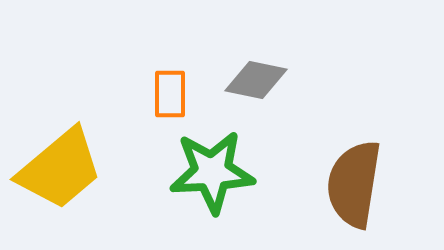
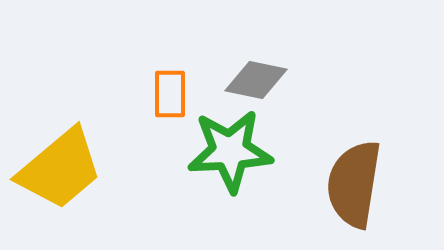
green star: moved 18 px right, 21 px up
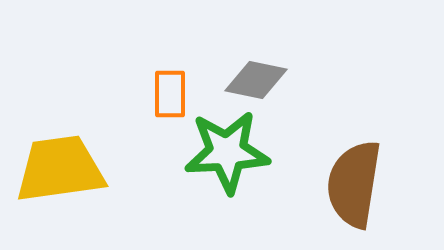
green star: moved 3 px left, 1 px down
yellow trapezoid: rotated 148 degrees counterclockwise
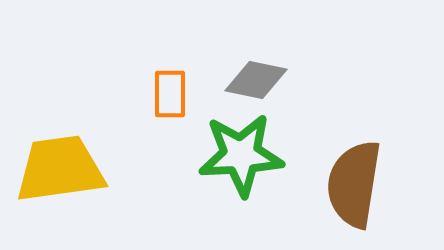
green star: moved 14 px right, 3 px down
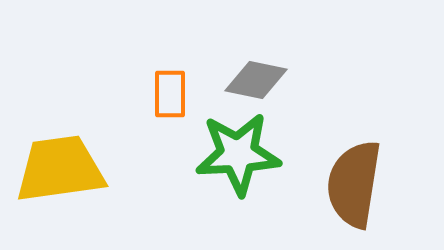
green star: moved 3 px left, 1 px up
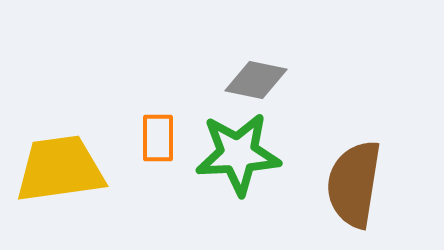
orange rectangle: moved 12 px left, 44 px down
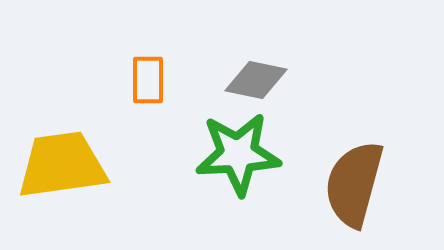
orange rectangle: moved 10 px left, 58 px up
yellow trapezoid: moved 2 px right, 4 px up
brown semicircle: rotated 6 degrees clockwise
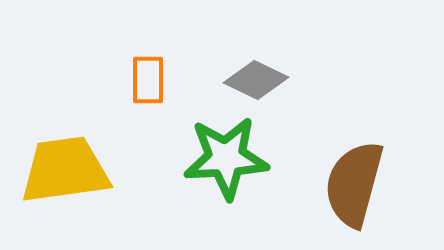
gray diamond: rotated 14 degrees clockwise
green star: moved 12 px left, 4 px down
yellow trapezoid: moved 3 px right, 5 px down
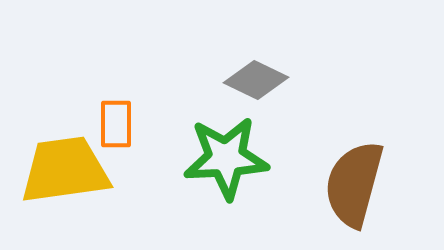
orange rectangle: moved 32 px left, 44 px down
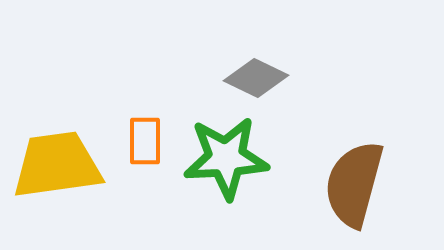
gray diamond: moved 2 px up
orange rectangle: moved 29 px right, 17 px down
yellow trapezoid: moved 8 px left, 5 px up
